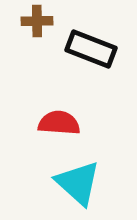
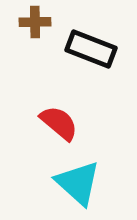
brown cross: moved 2 px left, 1 px down
red semicircle: rotated 36 degrees clockwise
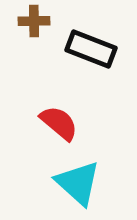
brown cross: moved 1 px left, 1 px up
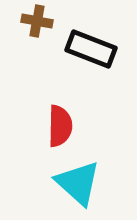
brown cross: moved 3 px right; rotated 12 degrees clockwise
red semicircle: moved 1 px right, 3 px down; rotated 51 degrees clockwise
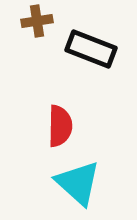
brown cross: rotated 20 degrees counterclockwise
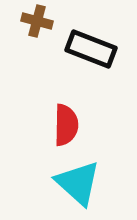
brown cross: rotated 24 degrees clockwise
red semicircle: moved 6 px right, 1 px up
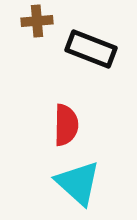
brown cross: rotated 20 degrees counterclockwise
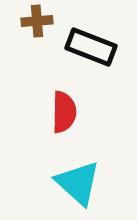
black rectangle: moved 2 px up
red semicircle: moved 2 px left, 13 px up
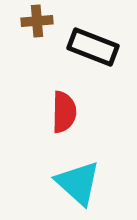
black rectangle: moved 2 px right
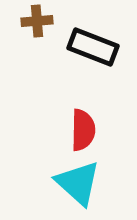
red semicircle: moved 19 px right, 18 px down
